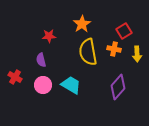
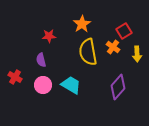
orange cross: moved 1 px left, 2 px up; rotated 24 degrees clockwise
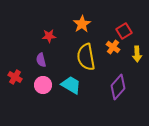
yellow semicircle: moved 2 px left, 5 px down
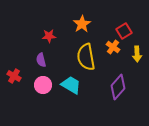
red cross: moved 1 px left, 1 px up
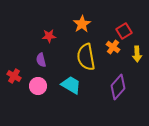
pink circle: moved 5 px left, 1 px down
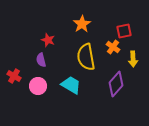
red square: rotated 21 degrees clockwise
red star: moved 1 px left, 4 px down; rotated 24 degrees clockwise
yellow arrow: moved 4 px left, 5 px down
purple diamond: moved 2 px left, 3 px up
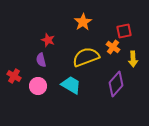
orange star: moved 1 px right, 2 px up
yellow semicircle: rotated 80 degrees clockwise
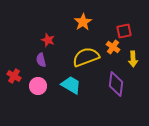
purple diamond: rotated 35 degrees counterclockwise
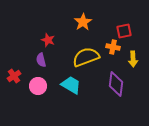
orange cross: rotated 24 degrees counterclockwise
red cross: rotated 24 degrees clockwise
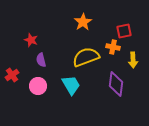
red star: moved 17 px left
yellow arrow: moved 1 px down
red cross: moved 2 px left, 1 px up
cyan trapezoid: rotated 30 degrees clockwise
